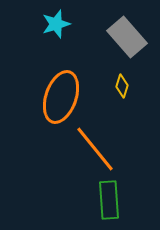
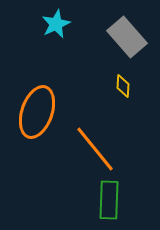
cyan star: rotated 8 degrees counterclockwise
yellow diamond: moved 1 px right; rotated 15 degrees counterclockwise
orange ellipse: moved 24 px left, 15 px down
green rectangle: rotated 6 degrees clockwise
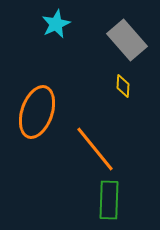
gray rectangle: moved 3 px down
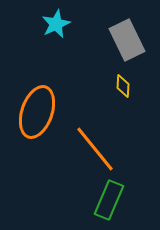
gray rectangle: rotated 15 degrees clockwise
green rectangle: rotated 21 degrees clockwise
